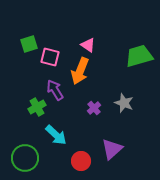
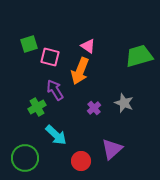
pink triangle: moved 1 px down
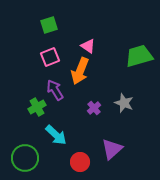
green square: moved 20 px right, 19 px up
pink square: rotated 36 degrees counterclockwise
red circle: moved 1 px left, 1 px down
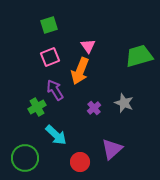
pink triangle: rotated 21 degrees clockwise
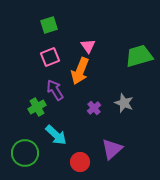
green circle: moved 5 px up
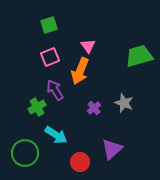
cyan arrow: rotated 10 degrees counterclockwise
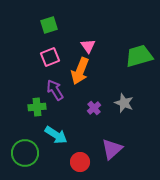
green cross: rotated 24 degrees clockwise
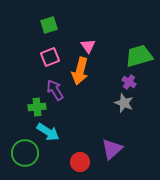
orange arrow: rotated 8 degrees counterclockwise
purple cross: moved 35 px right, 26 px up; rotated 16 degrees counterclockwise
cyan arrow: moved 8 px left, 3 px up
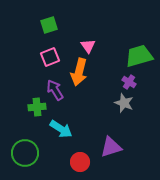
orange arrow: moved 1 px left, 1 px down
cyan arrow: moved 13 px right, 3 px up
purple triangle: moved 1 px left, 2 px up; rotated 25 degrees clockwise
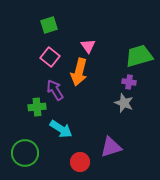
pink square: rotated 30 degrees counterclockwise
purple cross: rotated 24 degrees counterclockwise
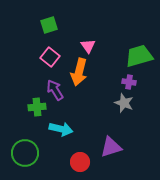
cyan arrow: rotated 20 degrees counterclockwise
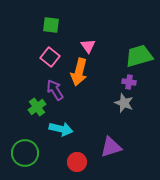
green square: moved 2 px right; rotated 24 degrees clockwise
green cross: rotated 30 degrees counterclockwise
red circle: moved 3 px left
